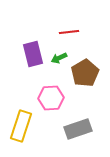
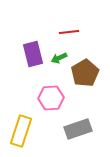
yellow rectangle: moved 5 px down
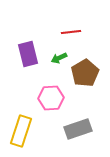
red line: moved 2 px right
purple rectangle: moved 5 px left
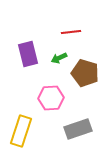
brown pentagon: rotated 24 degrees counterclockwise
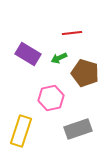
red line: moved 1 px right, 1 px down
purple rectangle: rotated 45 degrees counterclockwise
pink hexagon: rotated 10 degrees counterclockwise
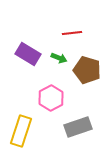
green arrow: rotated 133 degrees counterclockwise
brown pentagon: moved 2 px right, 3 px up
pink hexagon: rotated 15 degrees counterclockwise
gray rectangle: moved 2 px up
